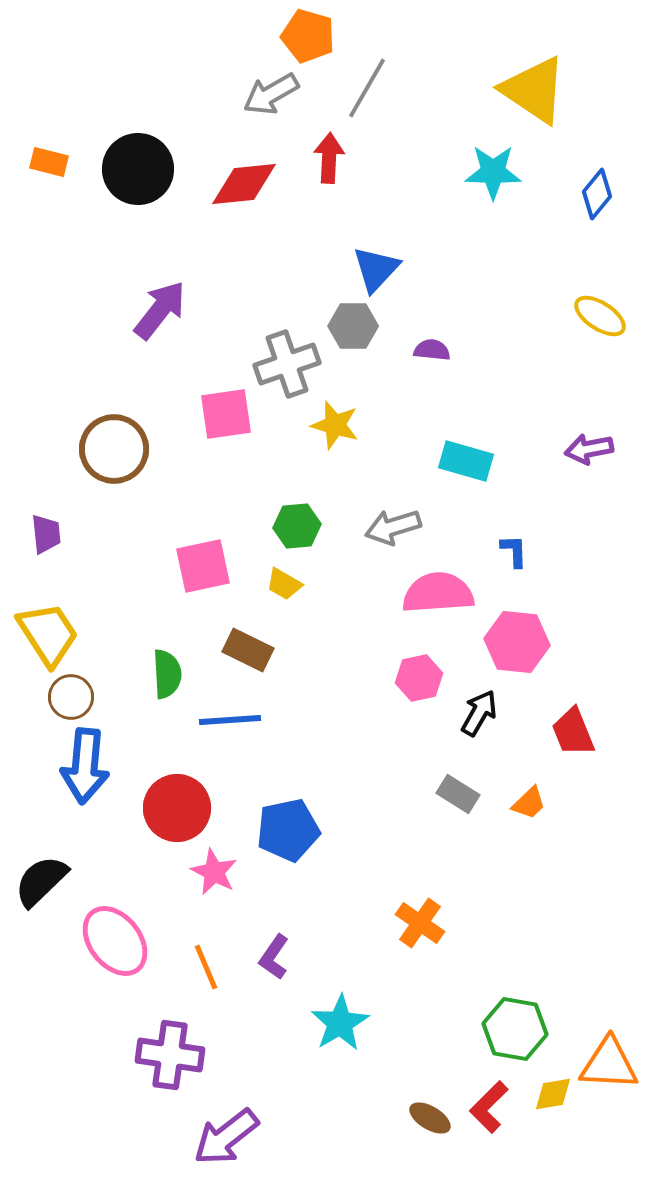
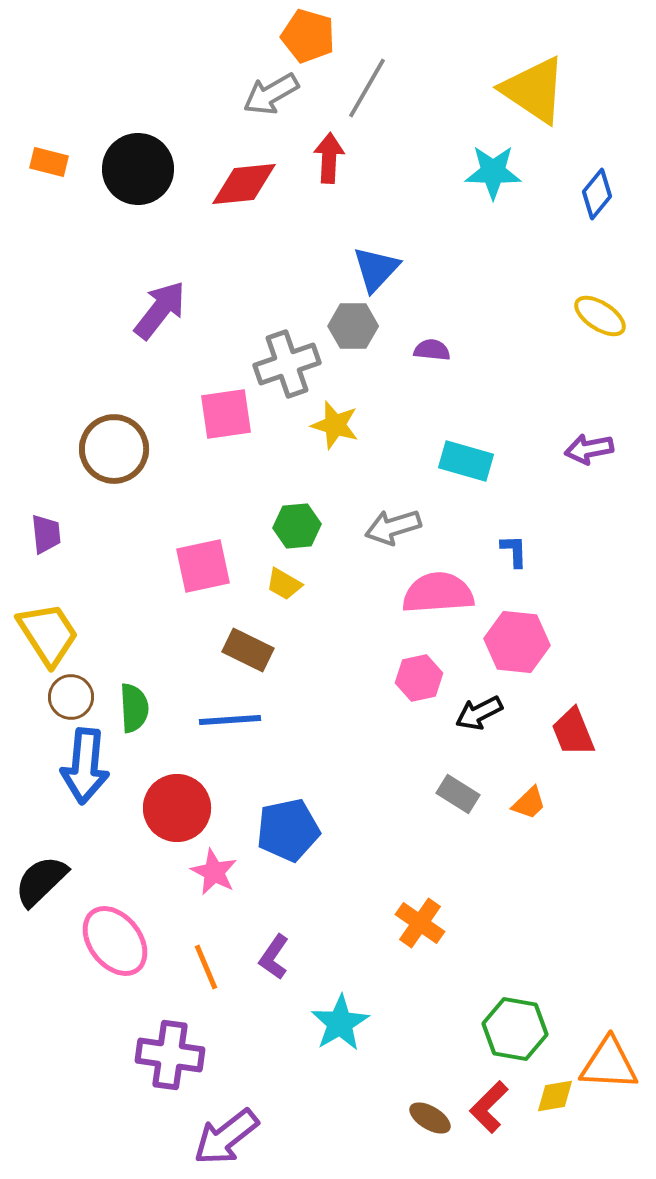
green semicircle at (167, 674): moved 33 px left, 34 px down
black arrow at (479, 713): rotated 147 degrees counterclockwise
yellow diamond at (553, 1094): moved 2 px right, 2 px down
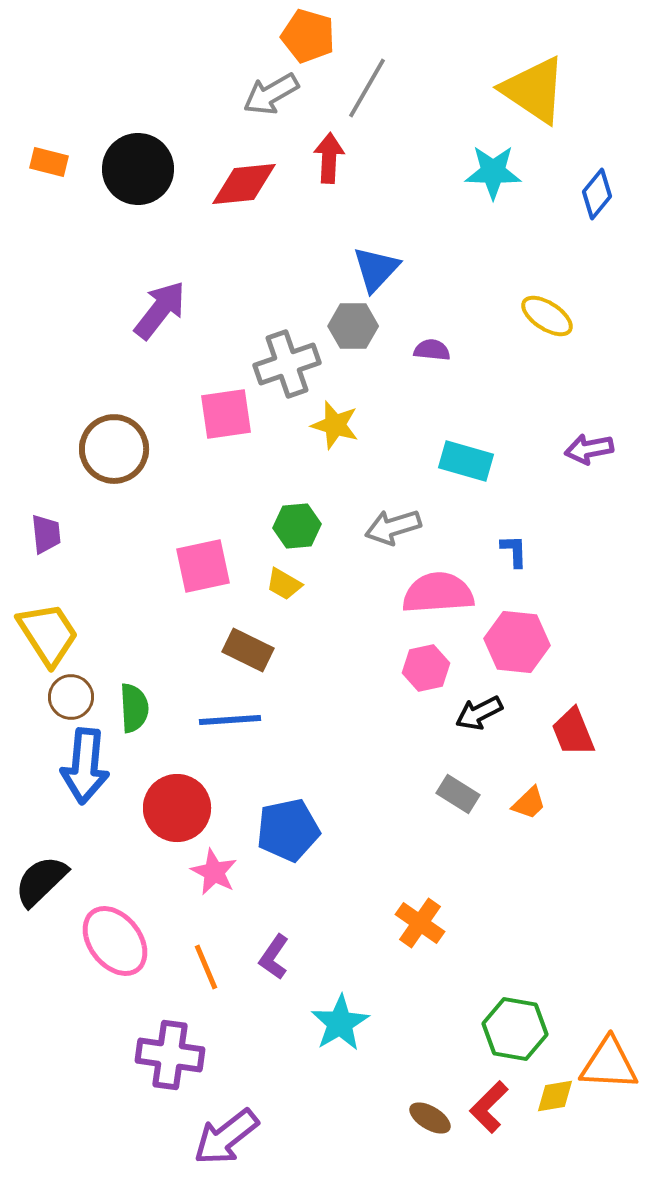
yellow ellipse at (600, 316): moved 53 px left
pink hexagon at (419, 678): moved 7 px right, 10 px up
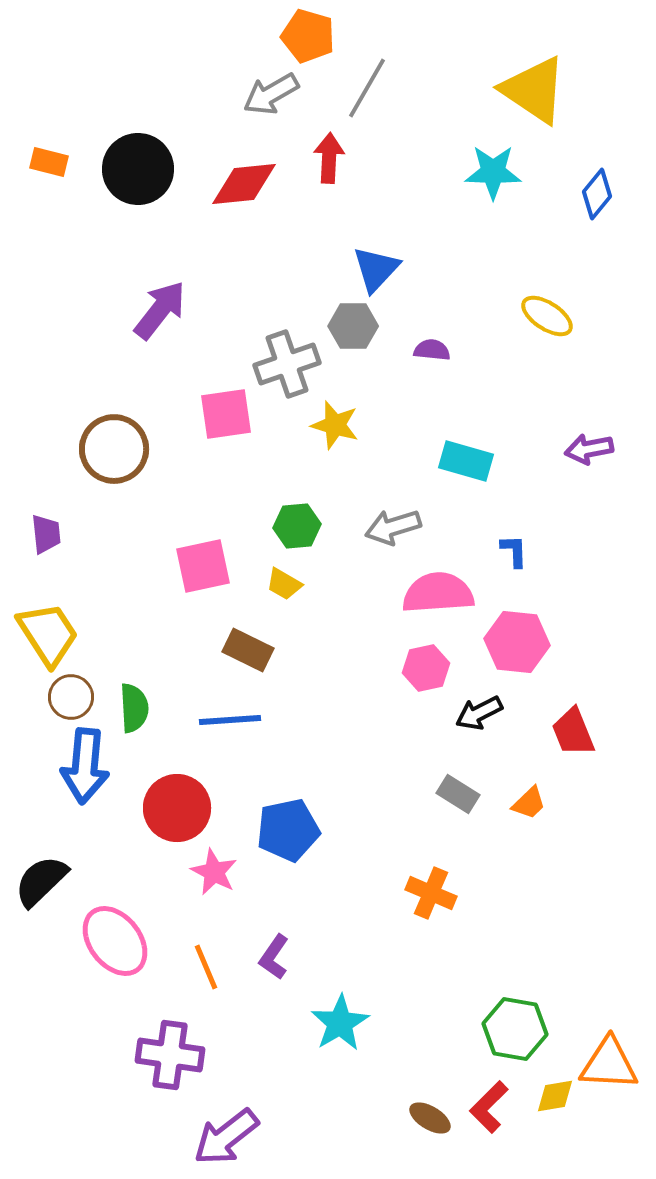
orange cross at (420, 923): moved 11 px right, 30 px up; rotated 12 degrees counterclockwise
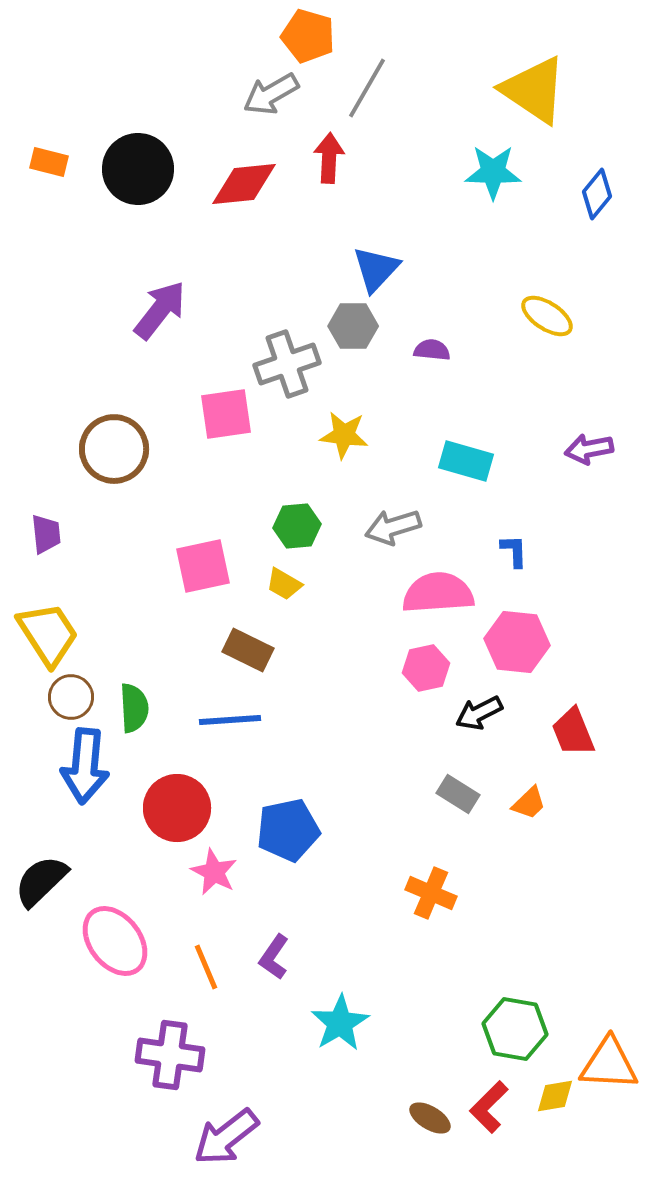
yellow star at (335, 425): moved 9 px right, 10 px down; rotated 9 degrees counterclockwise
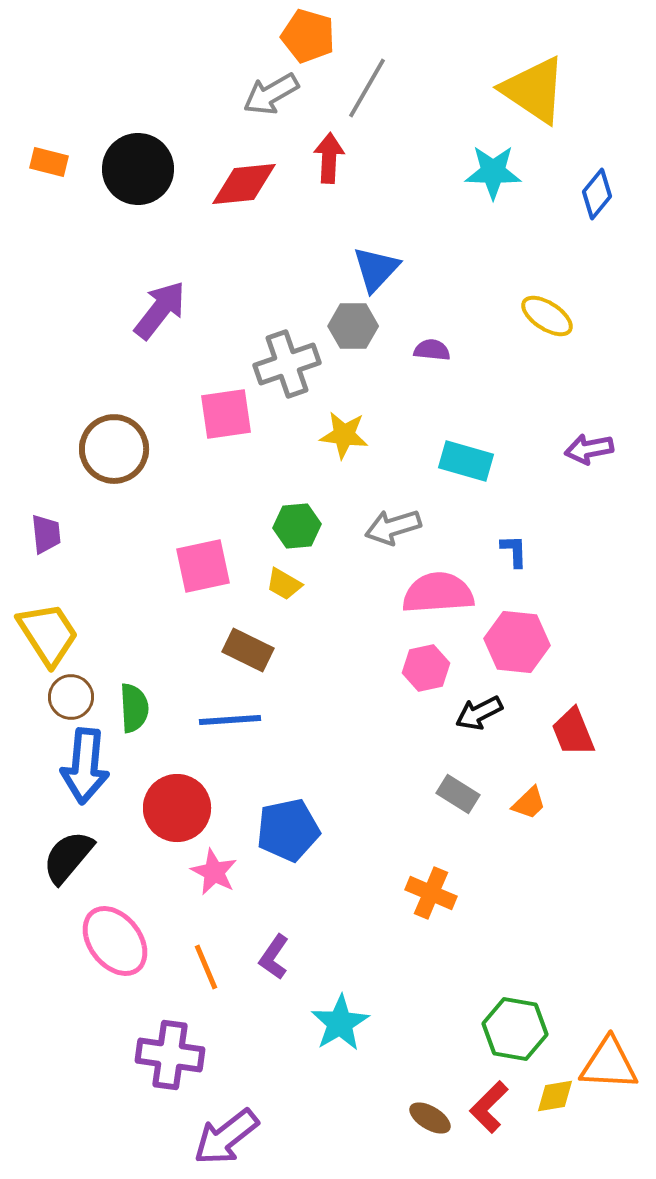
black semicircle at (41, 881): moved 27 px right, 24 px up; rotated 6 degrees counterclockwise
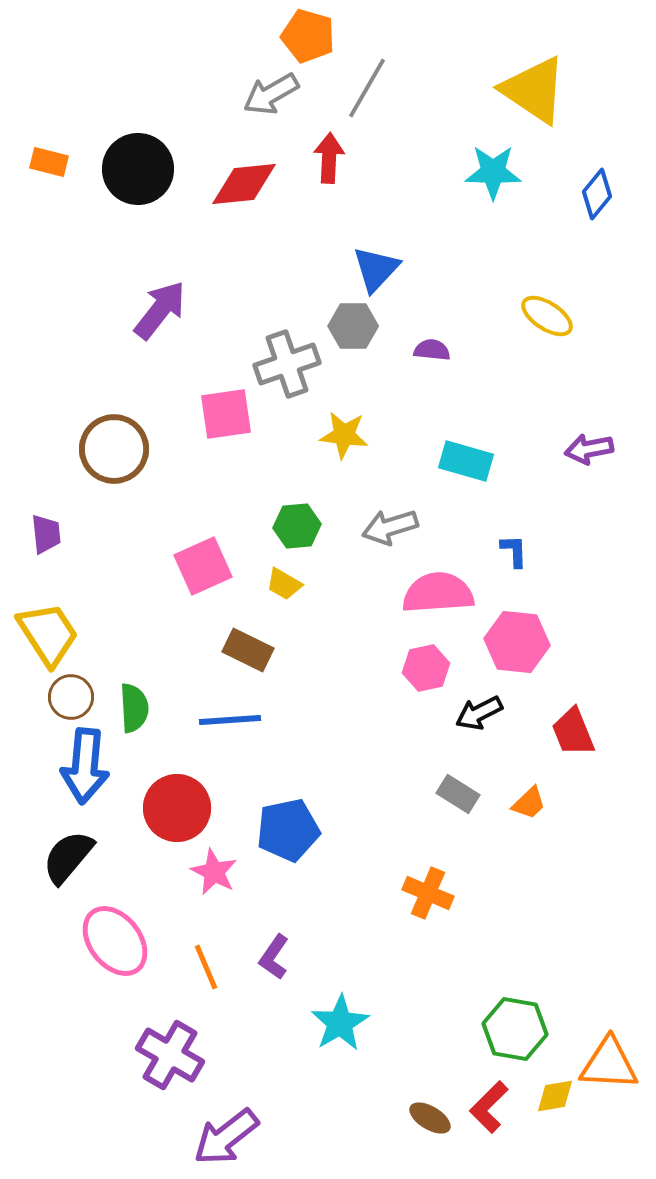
gray arrow at (393, 527): moved 3 px left
pink square at (203, 566): rotated 12 degrees counterclockwise
orange cross at (431, 893): moved 3 px left
purple cross at (170, 1055): rotated 22 degrees clockwise
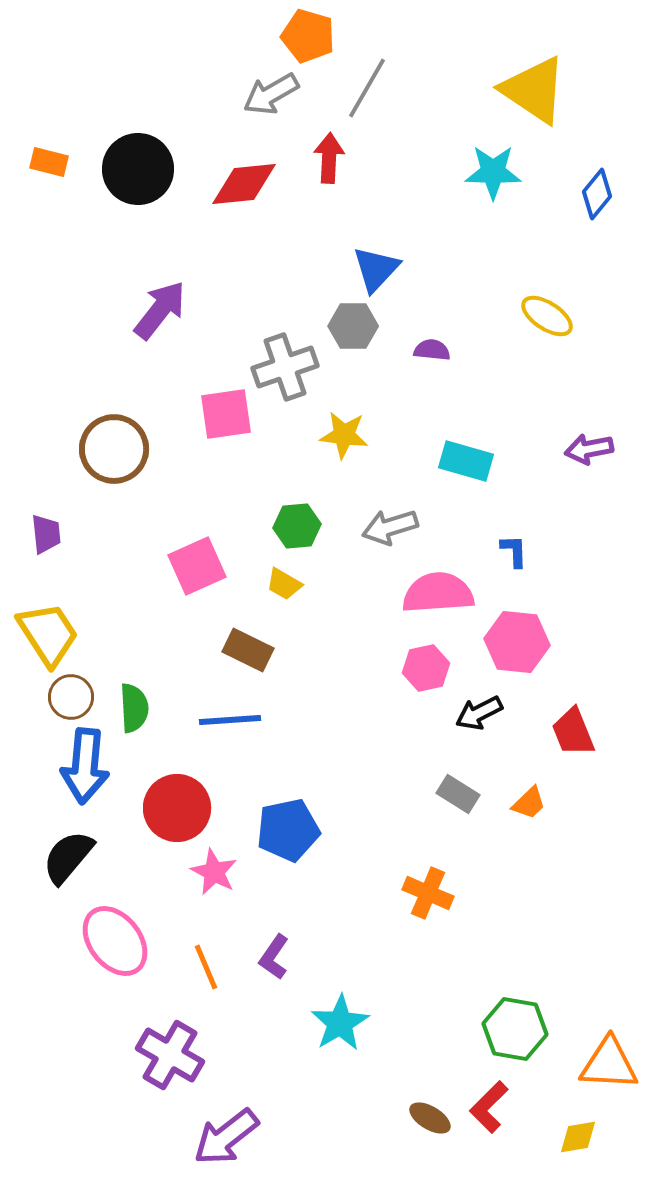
gray cross at (287, 364): moved 2 px left, 3 px down
pink square at (203, 566): moved 6 px left
yellow diamond at (555, 1096): moved 23 px right, 41 px down
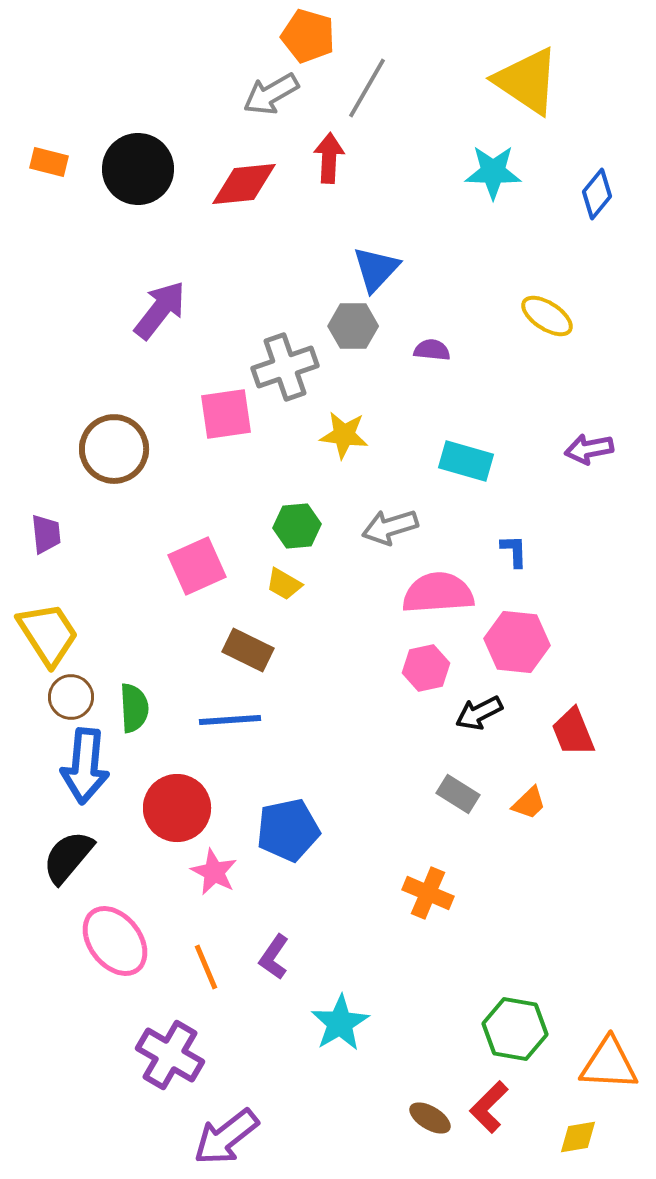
yellow triangle at (534, 90): moved 7 px left, 9 px up
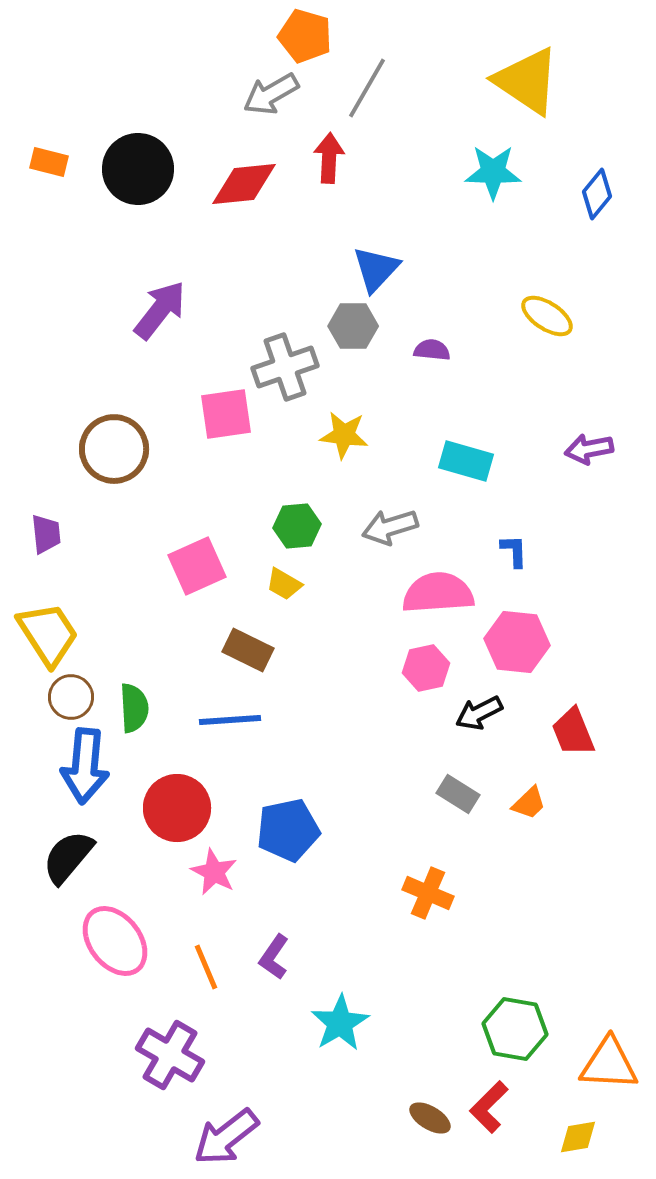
orange pentagon at (308, 36): moved 3 px left
